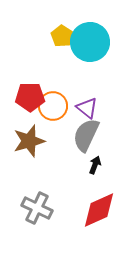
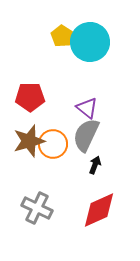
orange circle: moved 38 px down
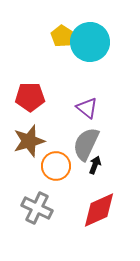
gray semicircle: moved 9 px down
orange circle: moved 3 px right, 22 px down
